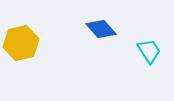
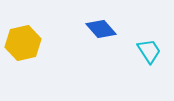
yellow hexagon: moved 2 px right
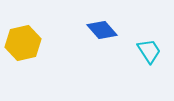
blue diamond: moved 1 px right, 1 px down
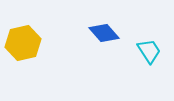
blue diamond: moved 2 px right, 3 px down
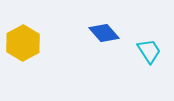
yellow hexagon: rotated 16 degrees counterclockwise
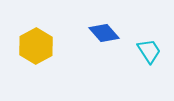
yellow hexagon: moved 13 px right, 3 px down
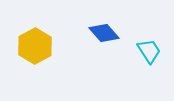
yellow hexagon: moved 1 px left
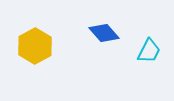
cyan trapezoid: rotated 60 degrees clockwise
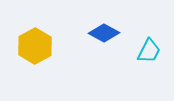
blue diamond: rotated 20 degrees counterclockwise
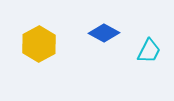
yellow hexagon: moved 4 px right, 2 px up
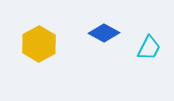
cyan trapezoid: moved 3 px up
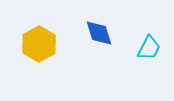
blue diamond: moved 5 px left; rotated 44 degrees clockwise
